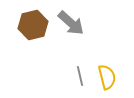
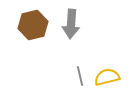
gray arrow: moved 1 px down; rotated 52 degrees clockwise
yellow semicircle: rotated 90 degrees counterclockwise
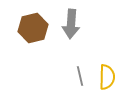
brown hexagon: moved 3 px down
yellow semicircle: rotated 105 degrees clockwise
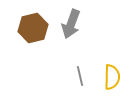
gray arrow: rotated 16 degrees clockwise
yellow semicircle: moved 5 px right
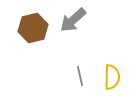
gray arrow: moved 2 px right, 4 px up; rotated 28 degrees clockwise
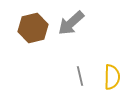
gray arrow: moved 2 px left, 3 px down
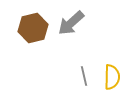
gray line: moved 4 px right
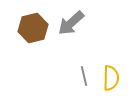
yellow semicircle: moved 1 px left, 1 px down
